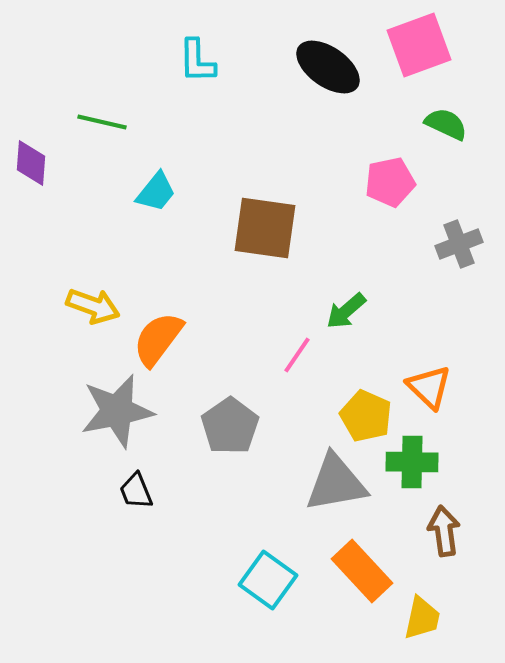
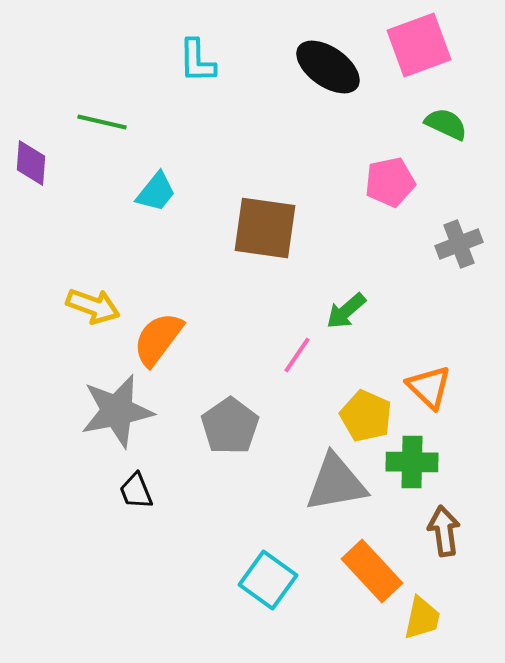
orange rectangle: moved 10 px right
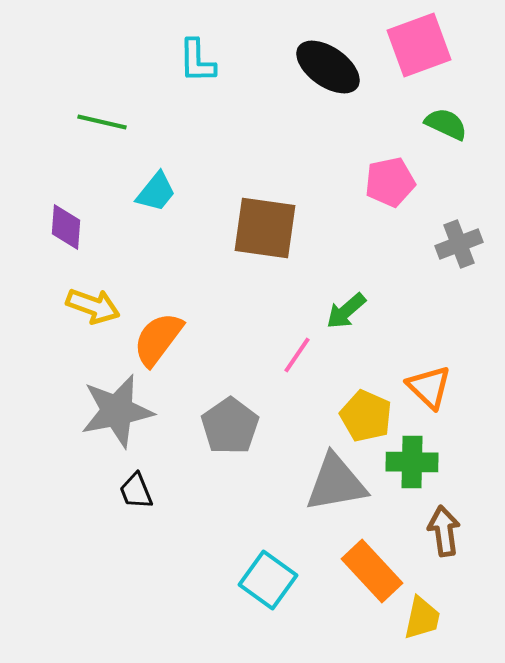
purple diamond: moved 35 px right, 64 px down
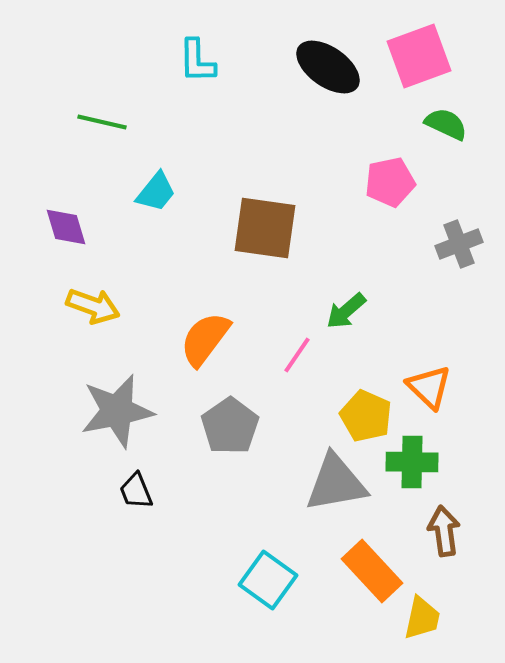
pink square: moved 11 px down
purple diamond: rotated 21 degrees counterclockwise
orange semicircle: moved 47 px right
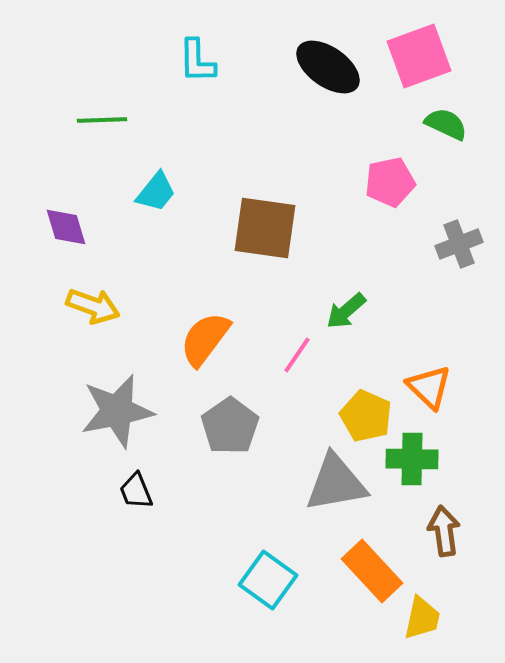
green line: moved 2 px up; rotated 15 degrees counterclockwise
green cross: moved 3 px up
